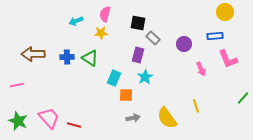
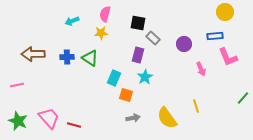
cyan arrow: moved 4 px left
pink L-shape: moved 2 px up
orange square: rotated 16 degrees clockwise
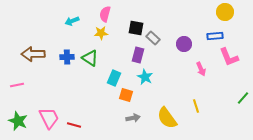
black square: moved 2 px left, 5 px down
pink L-shape: moved 1 px right
cyan star: rotated 14 degrees counterclockwise
pink trapezoid: rotated 15 degrees clockwise
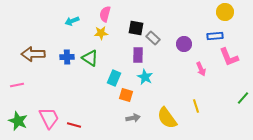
purple rectangle: rotated 14 degrees counterclockwise
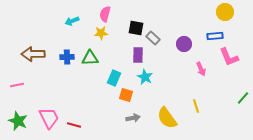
green triangle: rotated 36 degrees counterclockwise
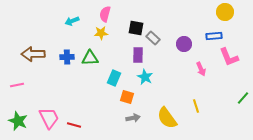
blue rectangle: moved 1 px left
orange square: moved 1 px right, 2 px down
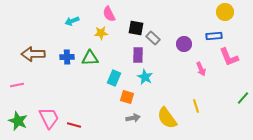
pink semicircle: moved 4 px right; rotated 42 degrees counterclockwise
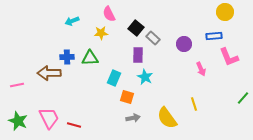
black square: rotated 28 degrees clockwise
brown arrow: moved 16 px right, 19 px down
yellow line: moved 2 px left, 2 px up
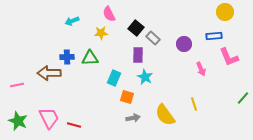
yellow semicircle: moved 2 px left, 3 px up
